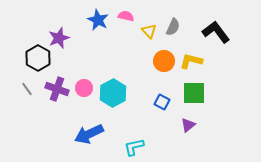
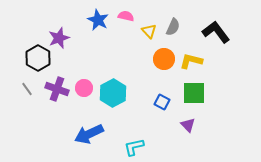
orange circle: moved 2 px up
purple triangle: rotated 35 degrees counterclockwise
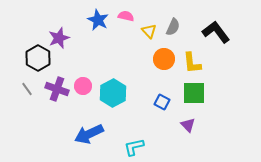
yellow L-shape: moved 1 px right, 2 px down; rotated 110 degrees counterclockwise
pink circle: moved 1 px left, 2 px up
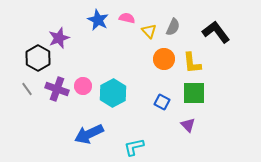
pink semicircle: moved 1 px right, 2 px down
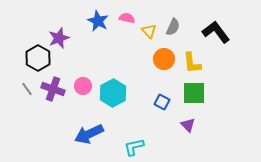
blue star: moved 1 px down
purple cross: moved 4 px left
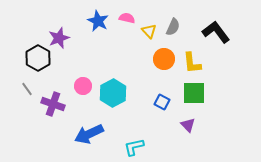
purple cross: moved 15 px down
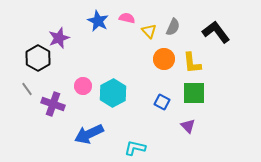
purple triangle: moved 1 px down
cyan L-shape: moved 1 px right, 1 px down; rotated 25 degrees clockwise
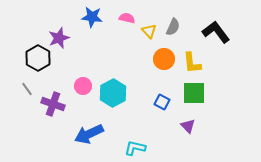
blue star: moved 6 px left, 4 px up; rotated 20 degrees counterclockwise
